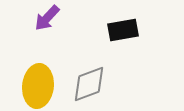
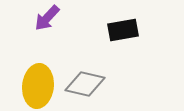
gray diamond: moved 4 px left; rotated 33 degrees clockwise
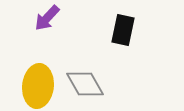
black rectangle: rotated 68 degrees counterclockwise
gray diamond: rotated 48 degrees clockwise
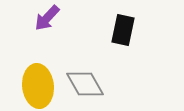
yellow ellipse: rotated 12 degrees counterclockwise
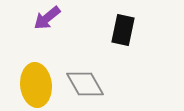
purple arrow: rotated 8 degrees clockwise
yellow ellipse: moved 2 px left, 1 px up
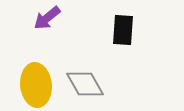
black rectangle: rotated 8 degrees counterclockwise
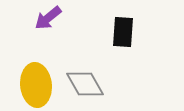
purple arrow: moved 1 px right
black rectangle: moved 2 px down
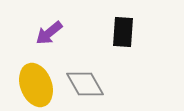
purple arrow: moved 1 px right, 15 px down
yellow ellipse: rotated 15 degrees counterclockwise
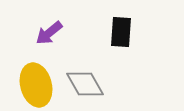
black rectangle: moved 2 px left
yellow ellipse: rotated 6 degrees clockwise
